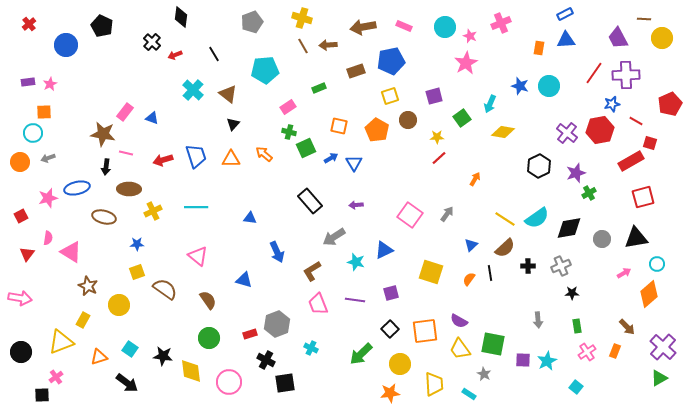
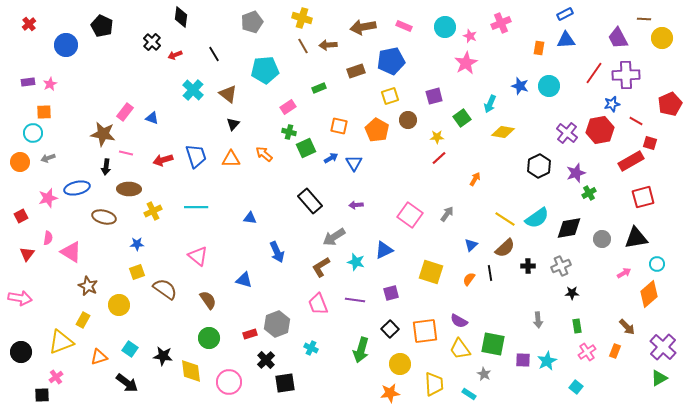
brown L-shape at (312, 271): moved 9 px right, 4 px up
green arrow at (361, 354): moved 4 px up; rotated 30 degrees counterclockwise
black cross at (266, 360): rotated 18 degrees clockwise
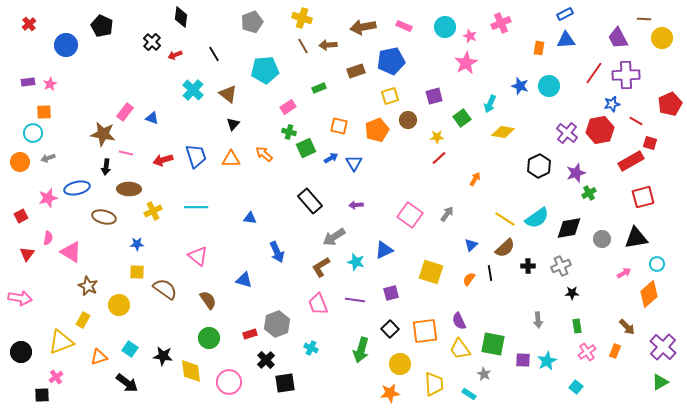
orange pentagon at (377, 130): rotated 20 degrees clockwise
yellow square at (137, 272): rotated 21 degrees clockwise
purple semicircle at (459, 321): rotated 36 degrees clockwise
green triangle at (659, 378): moved 1 px right, 4 px down
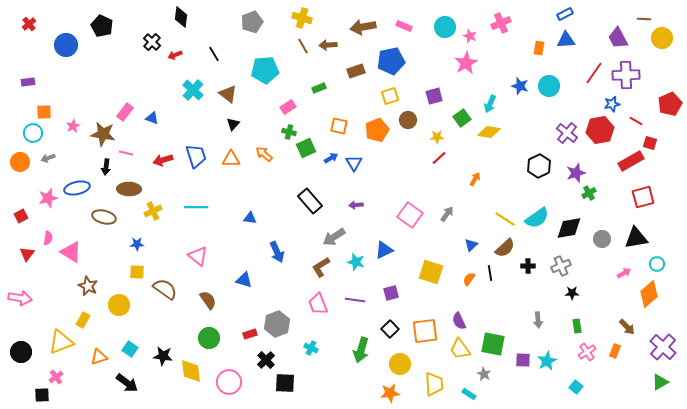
pink star at (50, 84): moved 23 px right, 42 px down
yellow diamond at (503, 132): moved 14 px left
black square at (285, 383): rotated 10 degrees clockwise
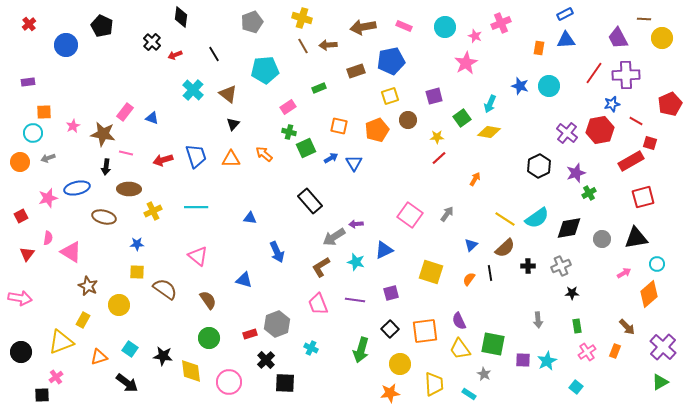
pink star at (470, 36): moved 5 px right
purple arrow at (356, 205): moved 19 px down
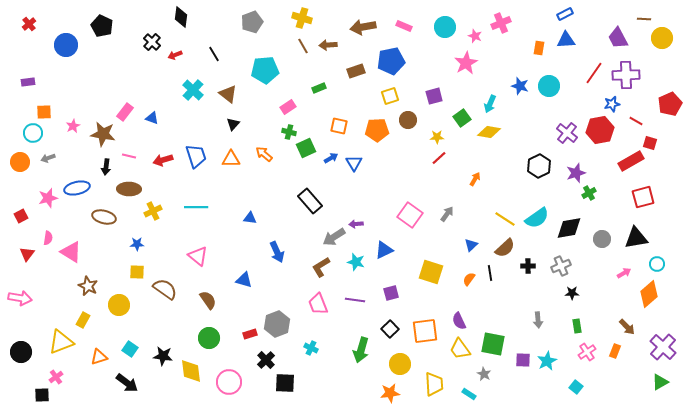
orange pentagon at (377, 130): rotated 20 degrees clockwise
pink line at (126, 153): moved 3 px right, 3 px down
